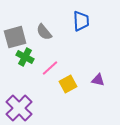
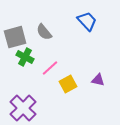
blue trapezoid: moved 6 px right; rotated 40 degrees counterclockwise
purple cross: moved 4 px right
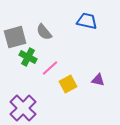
blue trapezoid: rotated 35 degrees counterclockwise
green cross: moved 3 px right
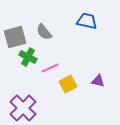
pink line: rotated 18 degrees clockwise
purple triangle: moved 1 px down
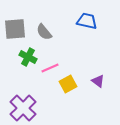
gray square: moved 8 px up; rotated 10 degrees clockwise
purple triangle: rotated 24 degrees clockwise
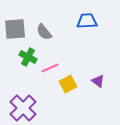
blue trapezoid: rotated 15 degrees counterclockwise
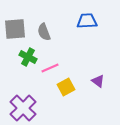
gray semicircle: rotated 18 degrees clockwise
yellow square: moved 2 px left, 3 px down
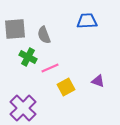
gray semicircle: moved 3 px down
purple triangle: rotated 16 degrees counterclockwise
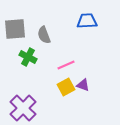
pink line: moved 16 px right, 3 px up
purple triangle: moved 15 px left, 4 px down
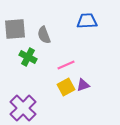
purple triangle: rotated 40 degrees counterclockwise
